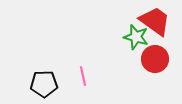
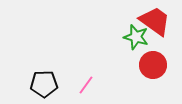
red circle: moved 2 px left, 6 px down
pink line: moved 3 px right, 9 px down; rotated 48 degrees clockwise
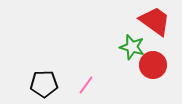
green star: moved 4 px left, 10 px down
